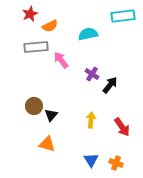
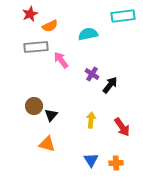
orange cross: rotated 24 degrees counterclockwise
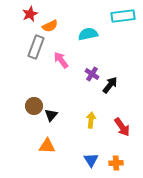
gray rectangle: rotated 65 degrees counterclockwise
orange triangle: moved 2 px down; rotated 12 degrees counterclockwise
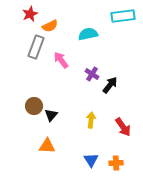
red arrow: moved 1 px right
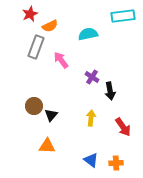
purple cross: moved 3 px down
black arrow: moved 6 px down; rotated 132 degrees clockwise
yellow arrow: moved 2 px up
blue triangle: rotated 21 degrees counterclockwise
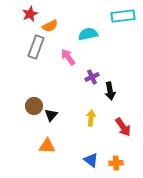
pink arrow: moved 7 px right, 3 px up
purple cross: rotated 32 degrees clockwise
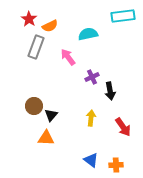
red star: moved 1 px left, 5 px down; rotated 14 degrees counterclockwise
orange triangle: moved 1 px left, 8 px up
orange cross: moved 2 px down
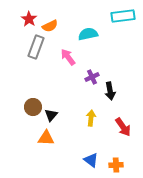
brown circle: moved 1 px left, 1 px down
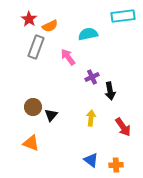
orange triangle: moved 15 px left, 5 px down; rotated 18 degrees clockwise
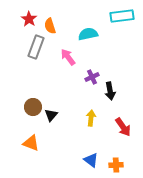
cyan rectangle: moved 1 px left
orange semicircle: rotated 98 degrees clockwise
